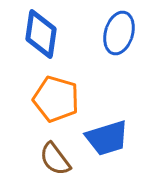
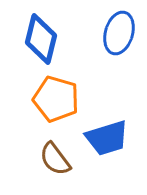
blue diamond: moved 5 px down; rotated 6 degrees clockwise
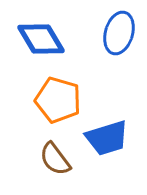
blue diamond: rotated 45 degrees counterclockwise
orange pentagon: moved 2 px right, 1 px down
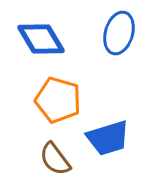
blue trapezoid: moved 1 px right
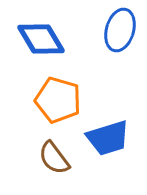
blue ellipse: moved 1 px right, 3 px up
brown semicircle: moved 1 px left, 1 px up
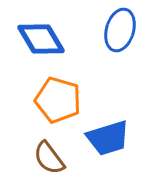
brown semicircle: moved 5 px left
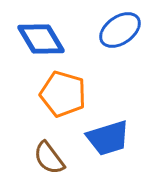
blue ellipse: rotated 39 degrees clockwise
orange pentagon: moved 5 px right, 6 px up
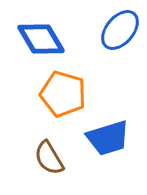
blue ellipse: rotated 15 degrees counterclockwise
brown semicircle: rotated 6 degrees clockwise
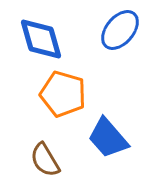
blue diamond: rotated 15 degrees clockwise
blue trapezoid: rotated 66 degrees clockwise
brown semicircle: moved 4 px left, 2 px down
